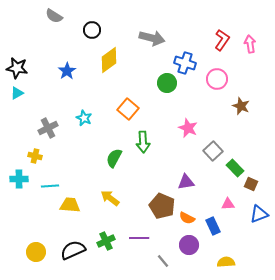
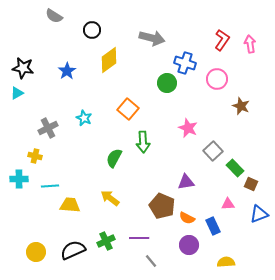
black star: moved 6 px right
gray line: moved 12 px left
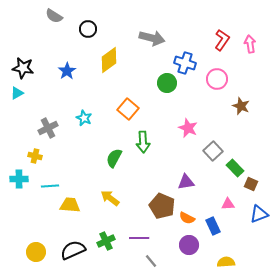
black circle: moved 4 px left, 1 px up
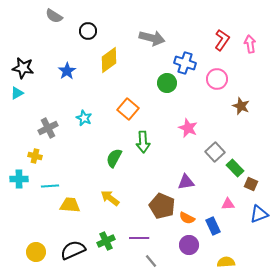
black circle: moved 2 px down
gray square: moved 2 px right, 1 px down
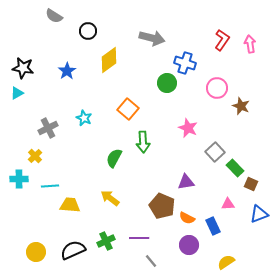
pink circle: moved 9 px down
yellow cross: rotated 32 degrees clockwise
yellow semicircle: rotated 30 degrees counterclockwise
